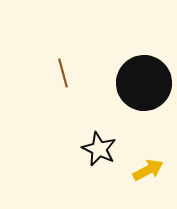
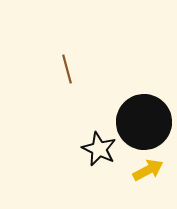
brown line: moved 4 px right, 4 px up
black circle: moved 39 px down
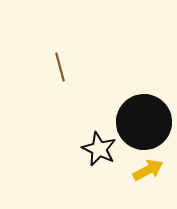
brown line: moved 7 px left, 2 px up
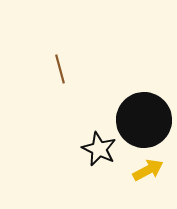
brown line: moved 2 px down
black circle: moved 2 px up
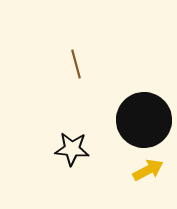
brown line: moved 16 px right, 5 px up
black star: moved 27 px left; rotated 20 degrees counterclockwise
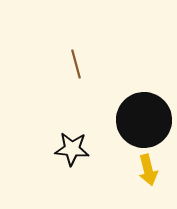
yellow arrow: rotated 104 degrees clockwise
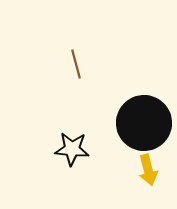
black circle: moved 3 px down
